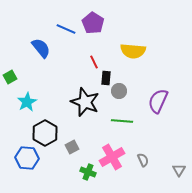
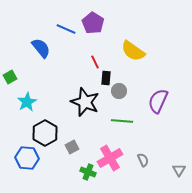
yellow semicircle: rotated 30 degrees clockwise
red line: moved 1 px right
pink cross: moved 2 px left, 1 px down
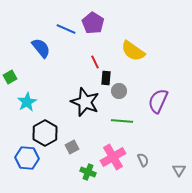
pink cross: moved 3 px right, 1 px up
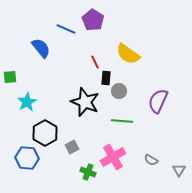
purple pentagon: moved 3 px up
yellow semicircle: moved 5 px left, 3 px down
green square: rotated 24 degrees clockwise
gray semicircle: moved 8 px right; rotated 144 degrees clockwise
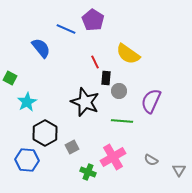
green square: moved 1 px down; rotated 32 degrees clockwise
purple semicircle: moved 7 px left
blue hexagon: moved 2 px down
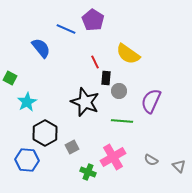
gray triangle: moved 4 px up; rotated 16 degrees counterclockwise
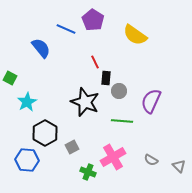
yellow semicircle: moved 7 px right, 19 px up
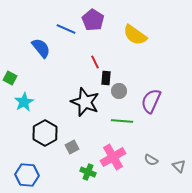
cyan star: moved 3 px left
blue hexagon: moved 15 px down
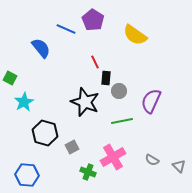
green line: rotated 15 degrees counterclockwise
black hexagon: rotated 15 degrees counterclockwise
gray semicircle: moved 1 px right
